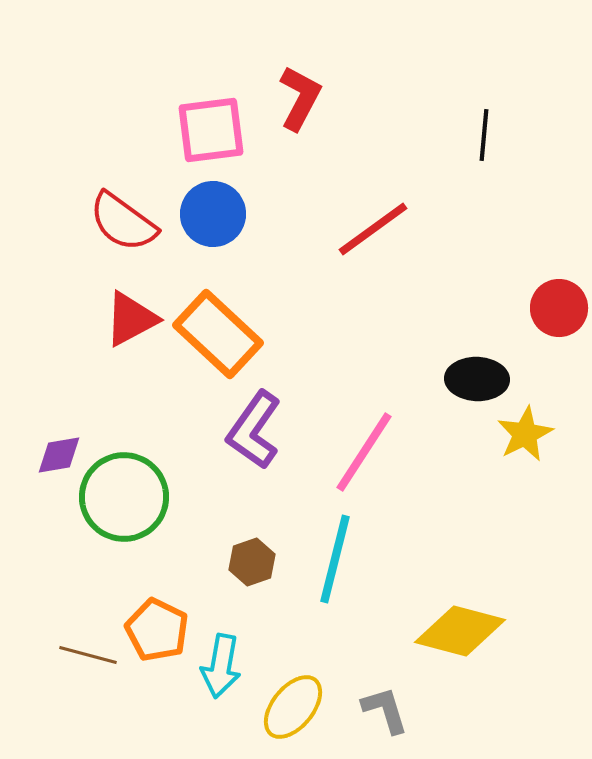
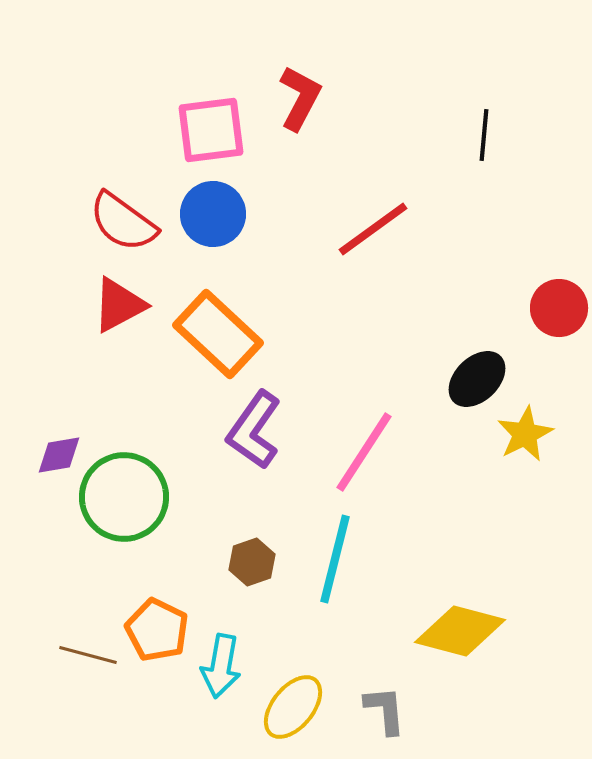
red triangle: moved 12 px left, 14 px up
black ellipse: rotated 46 degrees counterclockwise
gray L-shape: rotated 12 degrees clockwise
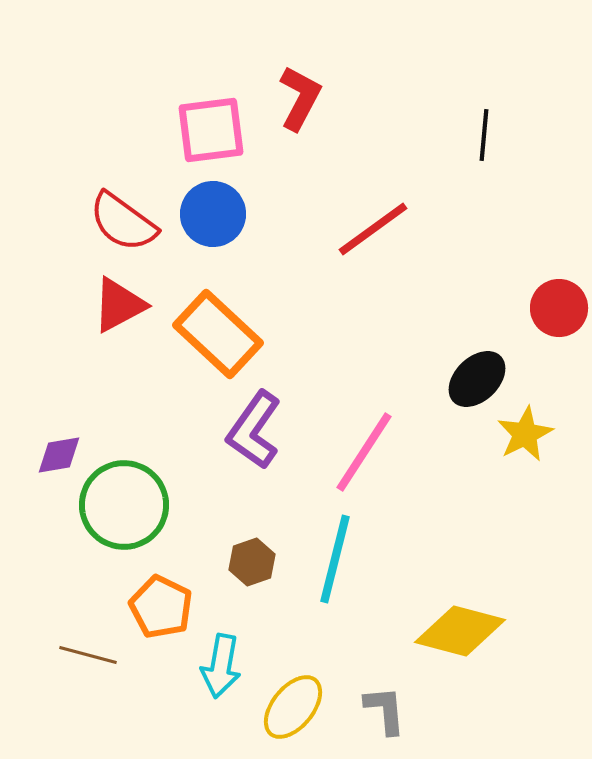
green circle: moved 8 px down
orange pentagon: moved 4 px right, 23 px up
